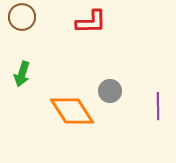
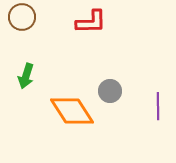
green arrow: moved 4 px right, 2 px down
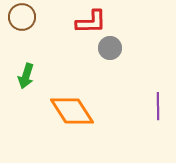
gray circle: moved 43 px up
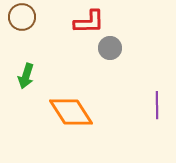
red L-shape: moved 2 px left
purple line: moved 1 px left, 1 px up
orange diamond: moved 1 px left, 1 px down
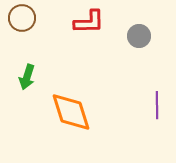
brown circle: moved 1 px down
gray circle: moved 29 px right, 12 px up
green arrow: moved 1 px right, 1 px down
orange diamond: rotated 15 degrees clockwise
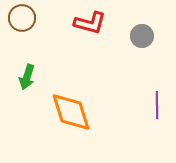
red L-shape: moved 1 px right, 1 px down; rotated 16 degrees clockwise
gray circle: moved 3 px right
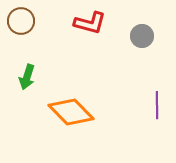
brown circle: moved 1 px left, 3 px down
orange diamond: rotated 27 degrees counterclockwise
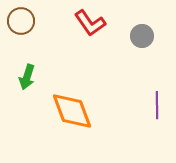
red L-shape: rotated 40 degrees clockwise
orange diamond: moved 1 px right, 1 px up; rotated 24 degrees clockwise
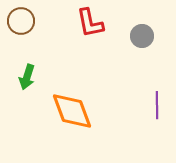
red L-shape: rotated 24 degrees clockwise
